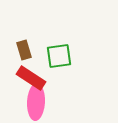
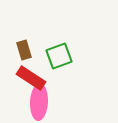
green square: rotated 12 degrees counterclockwise
pink ellipse: moved 3 px right
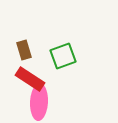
green square: moved 4 px right
red rectangle: moved 1 px left, 1 px down
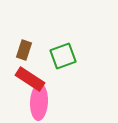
brown rectangle: rotated 36 degrees clockwise
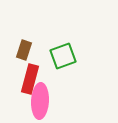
red rectangle: rotated 72 degrees clockwise
pink ellipse: moved 1 px right, 1 px up
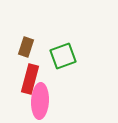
brown rectangle: moved 2 px right, 3 px up
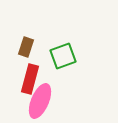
pink ellipse: rotated 20 degrees clockwise
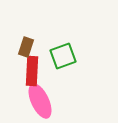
red rectangle: moved 2 px right, 8 px up; rotated 12 degrees counterclockwise
pink ellipse: rotated 48 degrees counterclockwise
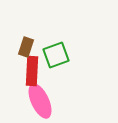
green square: moved 7 px left, 1 px up
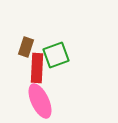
red rectangle: moved 5 px right, 3 px up
